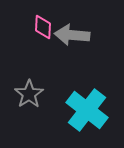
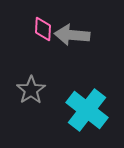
pink diamond: moved 2 px down
gray star: moved 2 px right, 4 px up
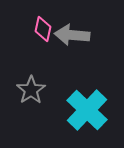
pink diamond: rotated 10 degrees clockwise
cyan cross: rotated 6 degrees clockwise
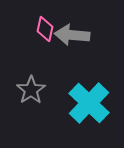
pink diamond: moved 2 px right
cyan cross: moved 2 px right, 7 px up
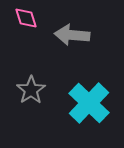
pink diamond: moved 19 px left, 11 px up; rotated 30 degrees counterclockwise
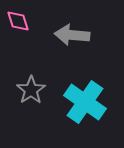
pink diamond: moved 8 px left, 3 px down
cyan cross: moved 4 px left, 1 px up; rotated 9 degrees counterclockwise
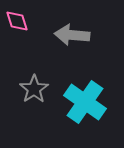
pink diamond: moved 1 px left
gray star: moved 3 px right, 1 px up
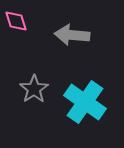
pink diamond: moved 1 px left
